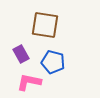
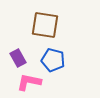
purple rectangle: moved 3 px left, 4 px down
blue pentagon: moved 2 px up
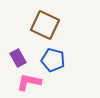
brown square: rotated 16 degrees clockwise
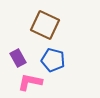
pink L-shape: moved 1 px right
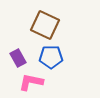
blue pentagon: moved 2 px left, 3 px up; rotated 15 degrees counterclockwise
pink L-shape: moved 1 px right
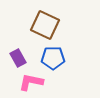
blue pentagon: moved 2 px right, 1 px down
